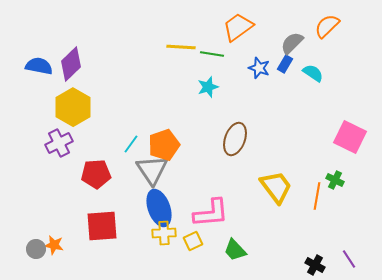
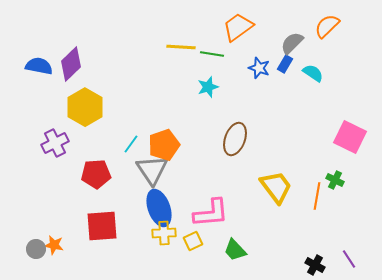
yellow hexagon: moved 12 px right
purple cross: moved 4 px left
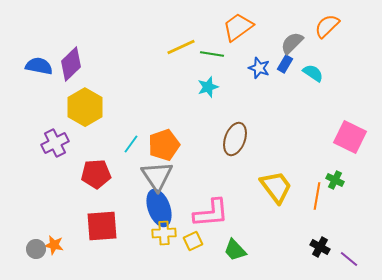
yellow line: rotated 28 degrees counterclockwise
gray triangle: moved 5 px right, 6 px down
purple line: rotated 18 degrees counterclockwise
black cross: moved 5 px right, 18 px up
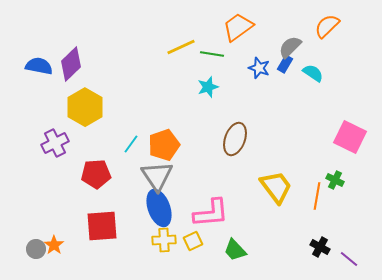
gray semicircle: moved 2 px left, 4 px down
yellow cross: moved 7 px down
orange star: rotated 24 degrees clockwise
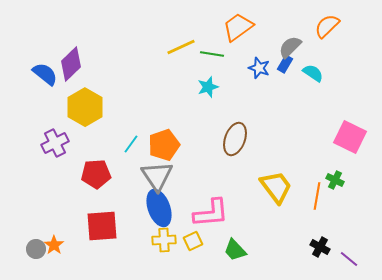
blue semicircle: moved 6 px right, 8 px down; rotated 28 degrees clockwise
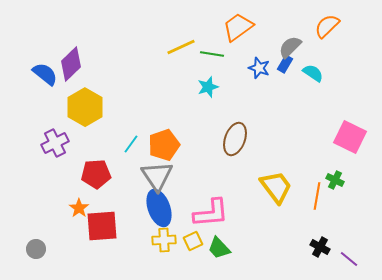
orange star: moved 25 px right, 37 px up
green trapezoid: moved 16 px left, 2 px up
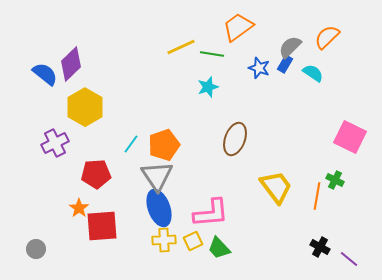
orange semicircle: moved 11 px down
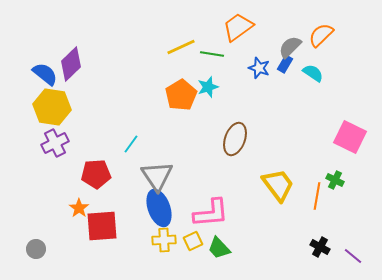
orange semicircle: moved 6 px left, 2 px up
yellow hexagon: moved 33 px left; rotated 21 degrees counterclockwise
orange pentagon: moved 17 px right, 50 px up; rotated 12 degrees counterclockwise
yellow trapezoid: moved 2 px right, 2 px up
purple line: moved 4 px right, 3 px up
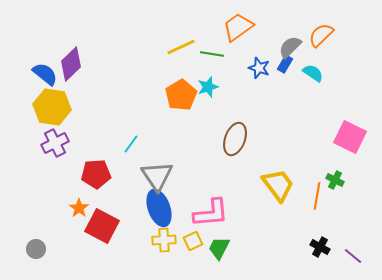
red square: rotated 32 degrees clockwise
green trapezoid: rotated 70 degrees clockwise
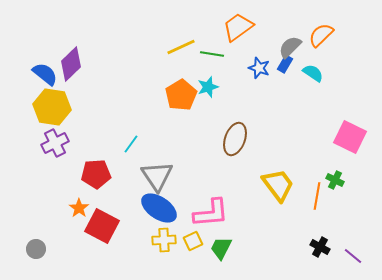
blue ellipse: rotated 36 degrees counterclockwise
green trapezoid: moved 2 px right
